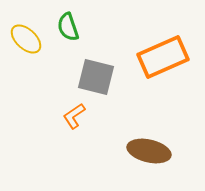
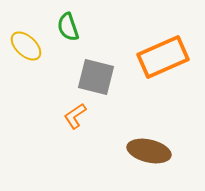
yellow ellipse: moved 7 px down
orange L-shape: moved 1 px right
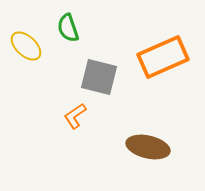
green semicircle: moved 1 px down
gray square: moved 3 px right
brown ellipse: moved 1 px left, 4 px up
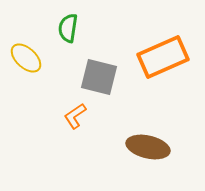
green semicircle: rotated 28 degrees clockwise
yellow ellipse: moved 12 px down
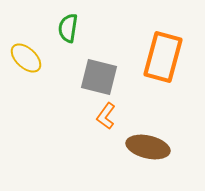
orange rectangle: rotated 51 degrees counterclockwise
orange L-shape: moved 31 px right; rotated 20 degrees counterclockwise
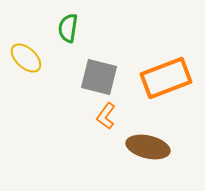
orange rectangle: moved 3 px right, 21 px down; rotated 54 degrees clockwise
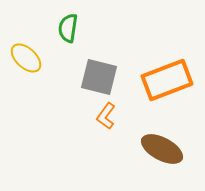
orange rectangle: moved 1 px right, 2 px down
brown ellipse: moved 14 px right, 2 px down; rotated 15 degrees clockwise
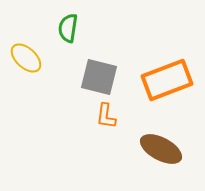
orange L-shape: rotated 28 degrees counterclockwise
brown ellipse: moved 1 px left
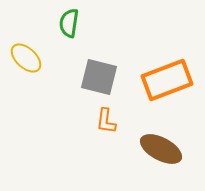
green semicircle: moved 1 px right, 5 px up
orange L-shape: moved 5 px down
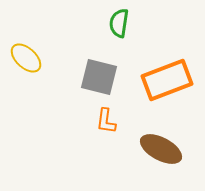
green semicircle: moved 50 px right
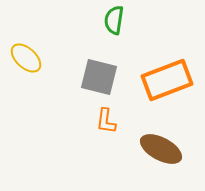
green semicircle: moved 5 px left, 3 px up
